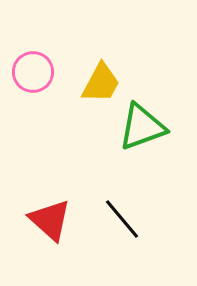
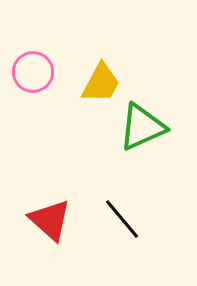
green triangle: rotated 4 degrees counterclockwise
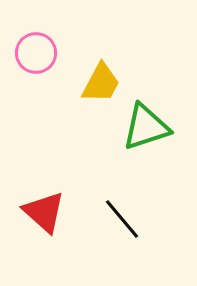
pink circle: moved 3 px right, 19 px up
green triangle: moved 4 px right; rotated 6 degrees clockwise
red triangle: moved 6 px left, 8 px up
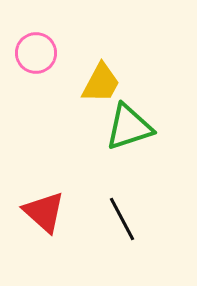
green triangle: moved 17 px left
black line: rotated 12 degrees clockwise
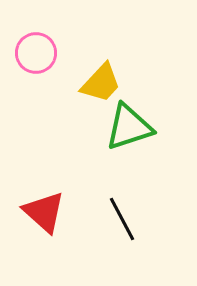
yellow trapezoid: rotated 15 degrees clockwise
